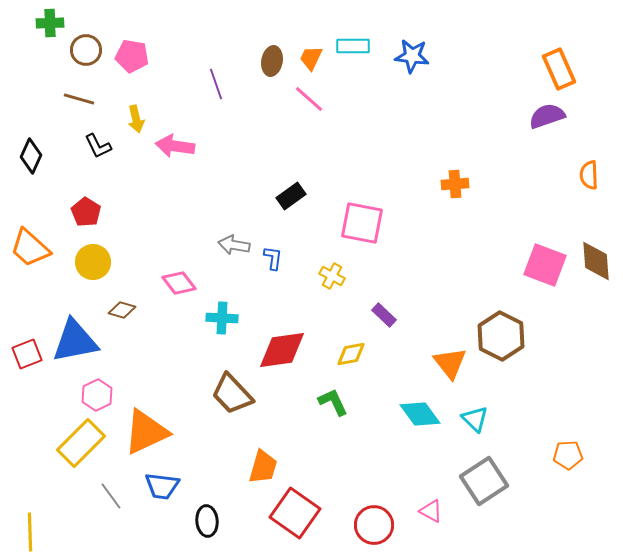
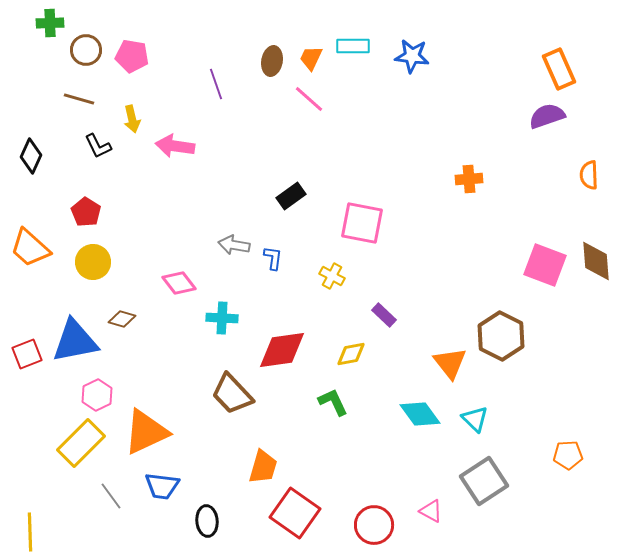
yellow arrow at (136, 119): moved 4 px left
orange cross at (455, 184): moved 14 px right, 5 px up
brown diamond at (122, 310): moved 9 px down
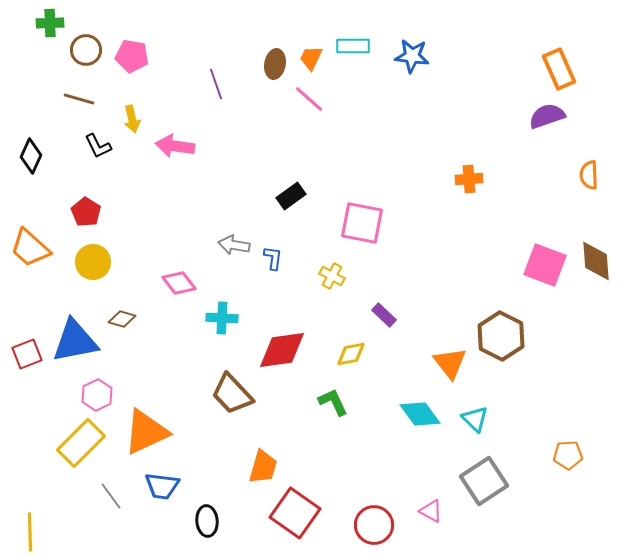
brown ellipse at (272, 61): moved 3 px right, 3 px down
